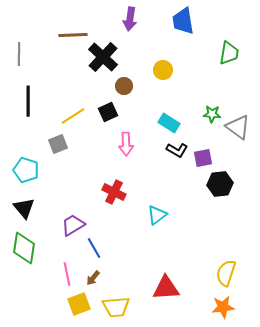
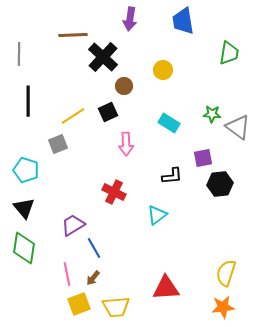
black L-shape: moved 5 px left, 26 px down; rotated 35 degrees counterclockwise
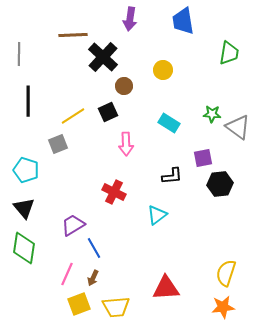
pink line: rotated 35 degrees clockwise
brown arrow: rotated 14 degrees counterclockwise
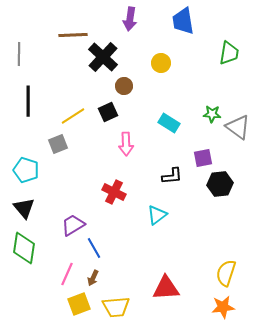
yellow circle: moved 2 px left, 7 px up
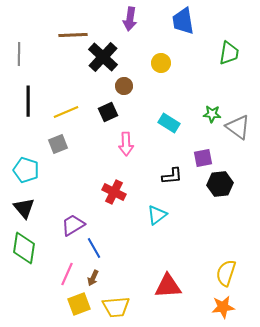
yellow line: moved 7 px left, 4 px up; rotated 10 degrees clockwise
red triangle: moved 2 px right, 2 px up
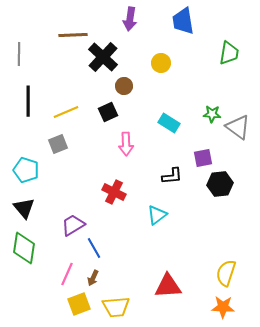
orange star: rotated 10 degrees clockwise
